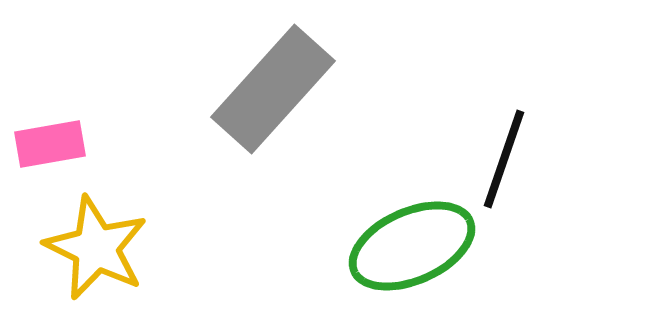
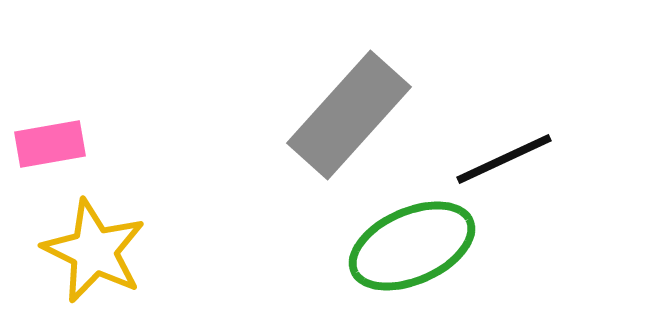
gray rectangle: moved 76 px right, 26 px down
black line: rotated 46 degrees clockwise
yellow star: moved 2 px left, 3 px down
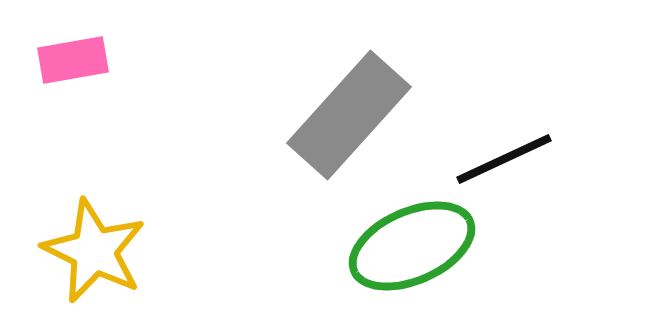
pink rectangle: moved 23 px right, 84 px up
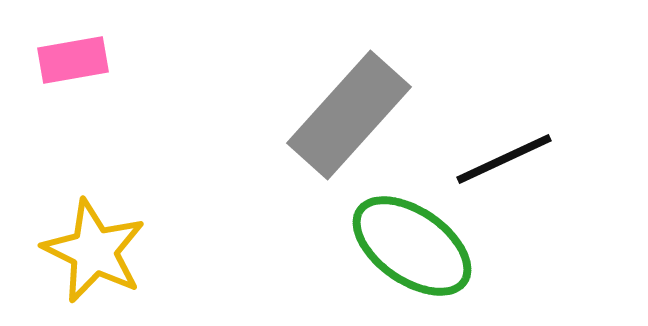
green ellipse: rotated 59 degrees clockwise
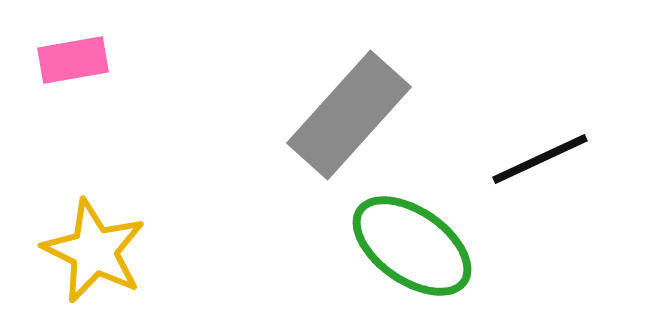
black line: moved 36 px right
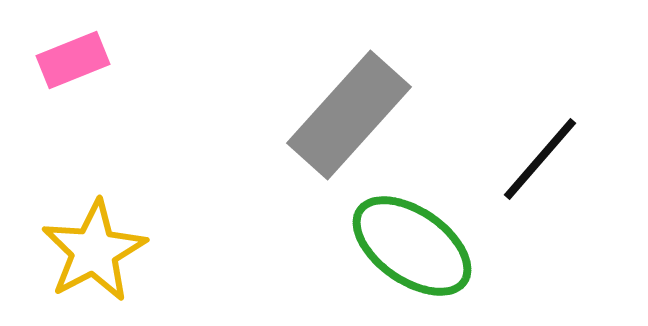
pink rectangle: rotated 12 degrees counterclockwise
black line: rotated 24 degrees counterclockwise
yellow star: rotated 18 degrees clockwise
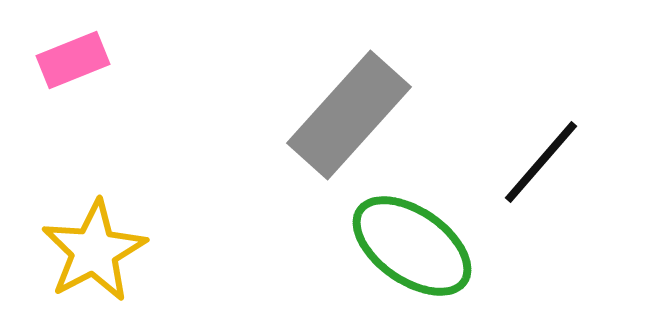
black line: moved 1 px right, 3 px down
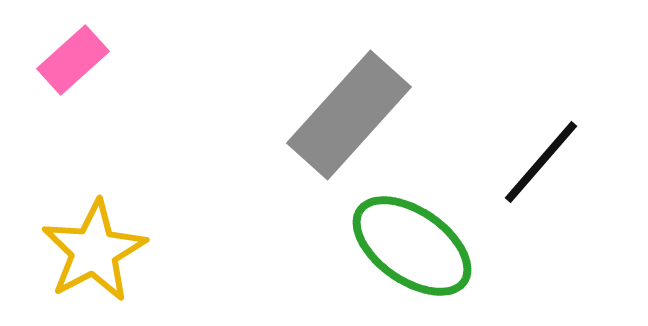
pink rectangle: rotated 20 degrees counterclockwise
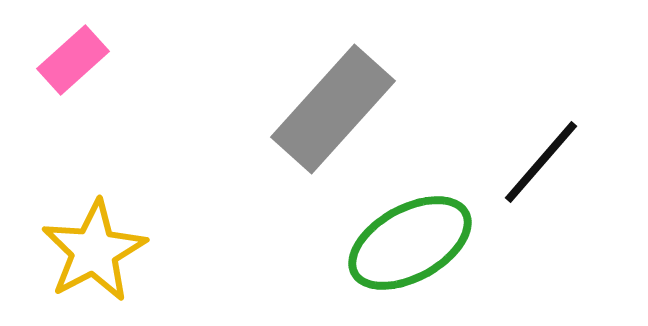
gray rectangle: moved 16 px left, 6 px up
green ellipse: moved 2 px left, 3 px up; rotated 64 degrees counterclockwise
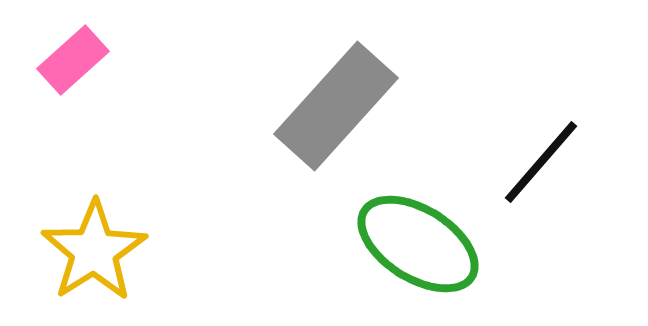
gray rectangle: moved 3 px right, 3 px up
green ellipse: moved 8 px right, 1 px down; rotated 61 degrees clockwise
yellow star: rotated 4 degrees counterclockwise
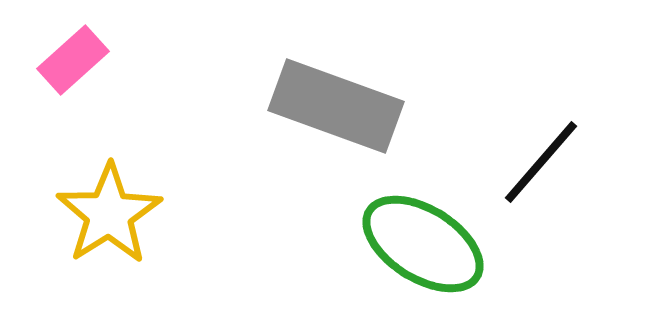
gray rectangle: rotated 68 degrees clockwise
green ellipse: moved 5 px right
yellow star: moved 15 px right, 37 px up
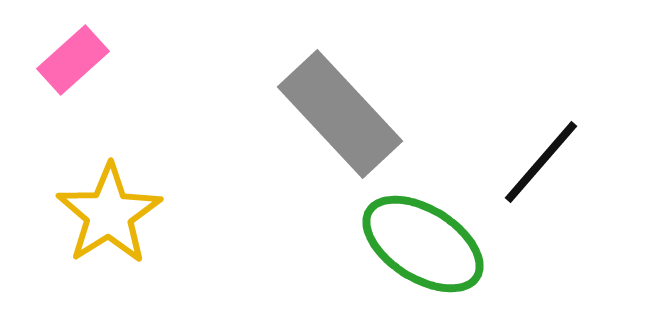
gray rectangle: moved 4 px right, 8 px down; rotated 27 degrees clockwise
